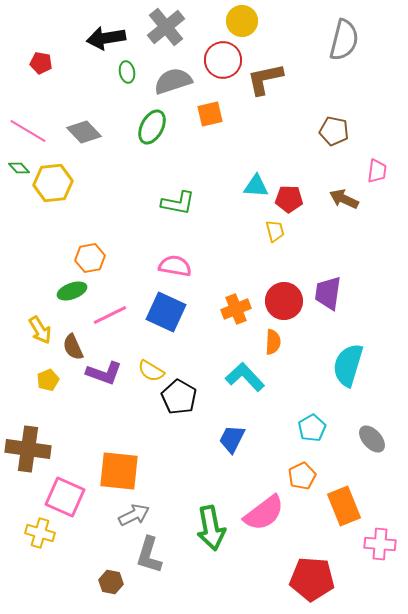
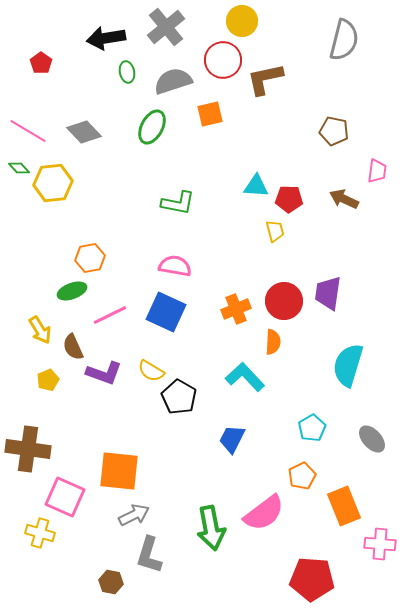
red pentagon at (41, 63): rotated 25 degrees clockwise
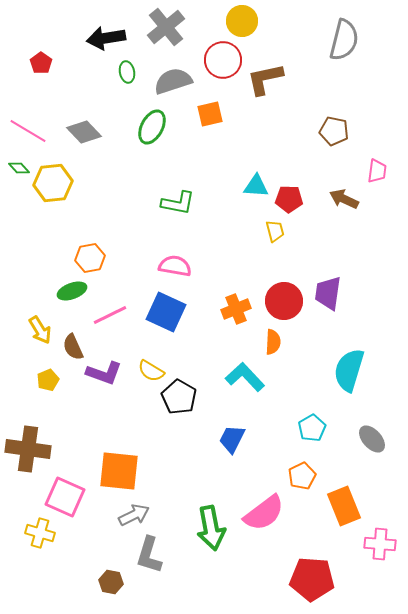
cyan semicircle at (348, 365): moved 1 px right, 5 px down
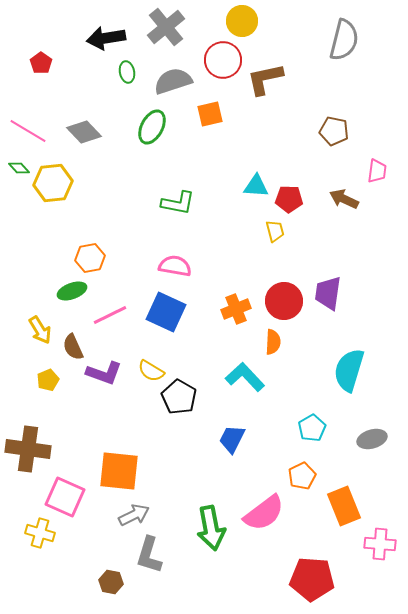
gray ellipse at (372, 439): rotated 64 degrees counterclockwise
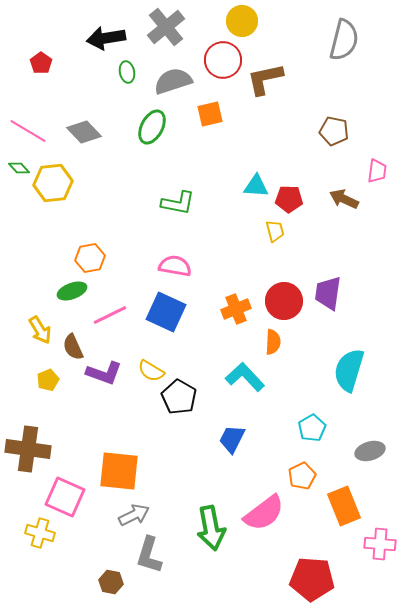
gray ellipse at (372, 439): moved 2 px left, 12 px down
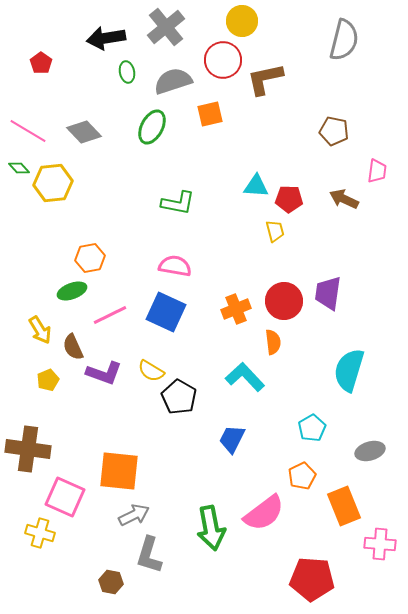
orange semicircle at (273, 342): rotated 10 degrees counterclockwise
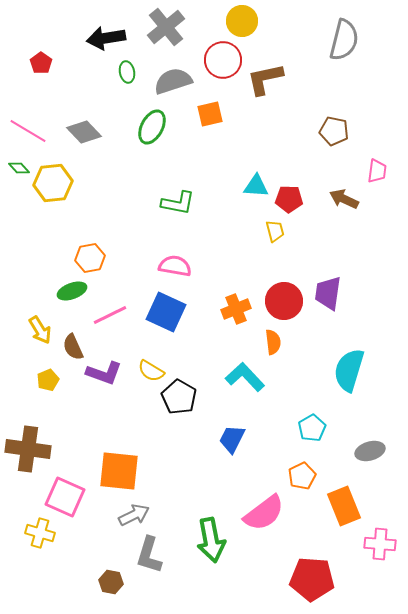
green arrow at (211, 528): moved 12 px down
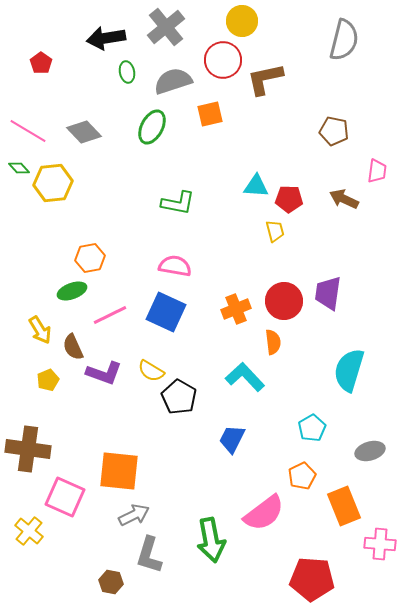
yellow cross at (40, 533): moved 11 px left, 2 px up; rotated 24 degrees clockwise
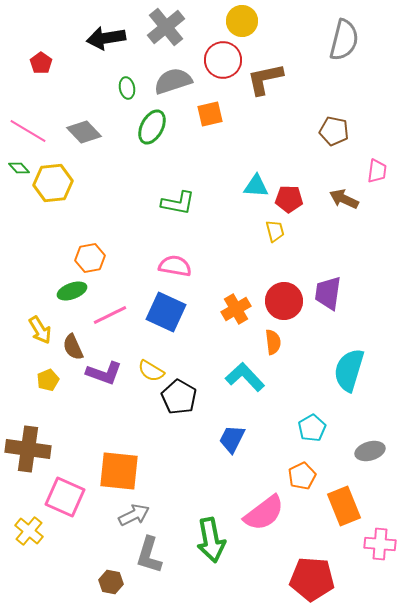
green ellipse at (127, 72): moved 16 px down
orange cross at (236, 309): rotated 8 degrees counterclockwise
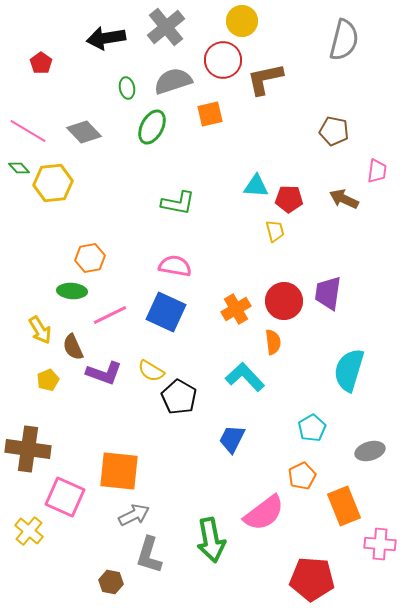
green ellipse at (72, 291): rotated 24 degrees clockwise
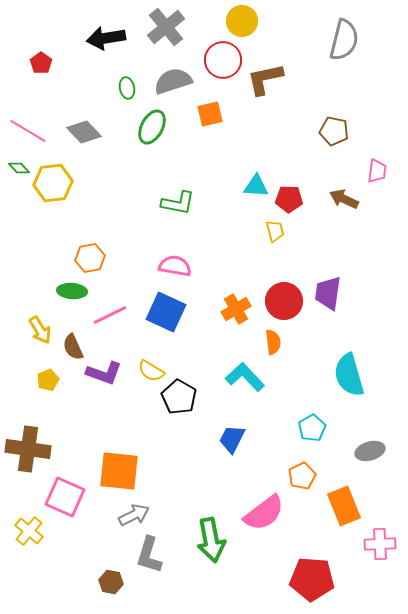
cyan semicircle at (349, 370): moved 5 px down; rotated 33 degrees counterclockwise
pink cross at (380, 544): rotated 8 degrees counterclockwise
